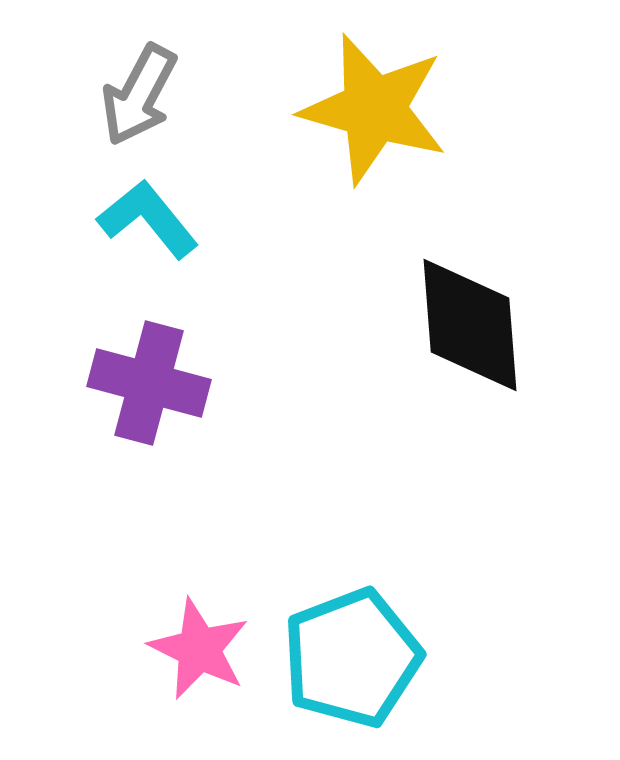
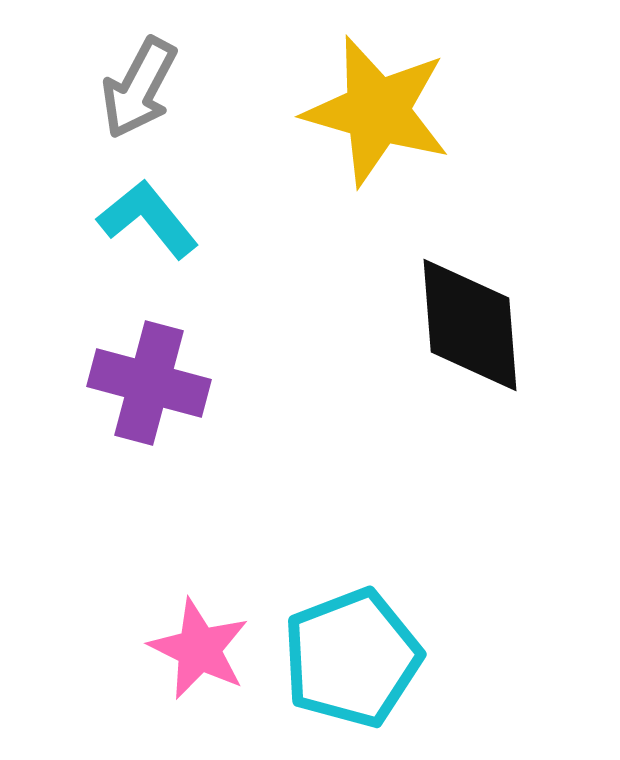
gray arrow: moved 7 px up
yellow star: moved 3 px right, 2 px down
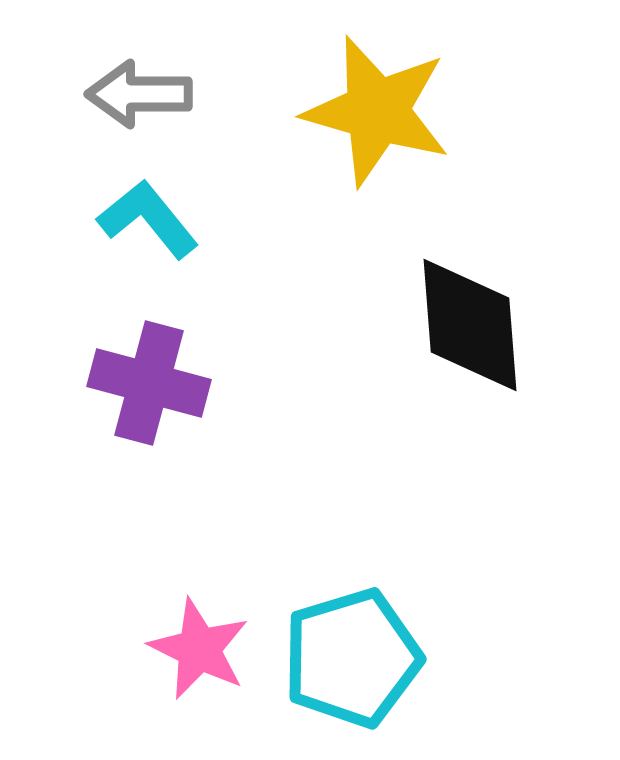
gray arrow: moved 6 px down; rotated 62 degrees clockwise
cyan pentagon: rotated 4 degrees clockwise
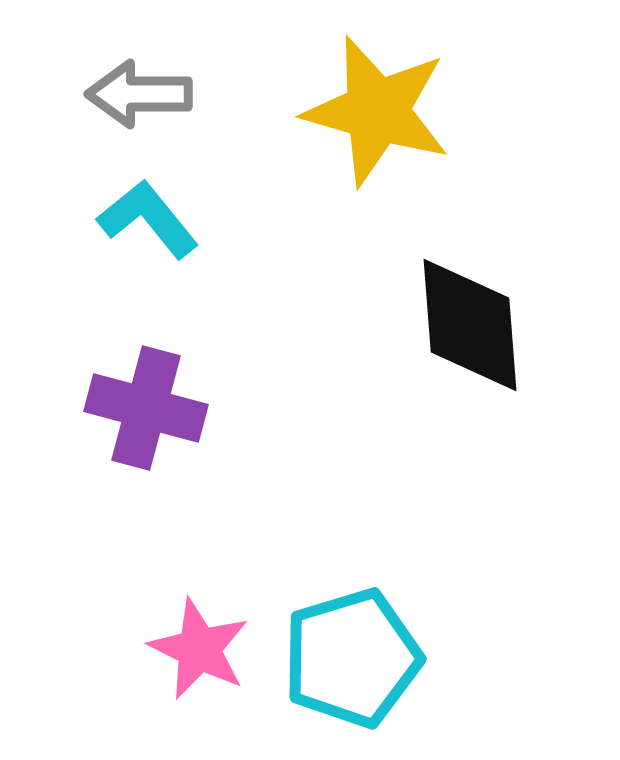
purple cross: moved 3 px left, 25 px down
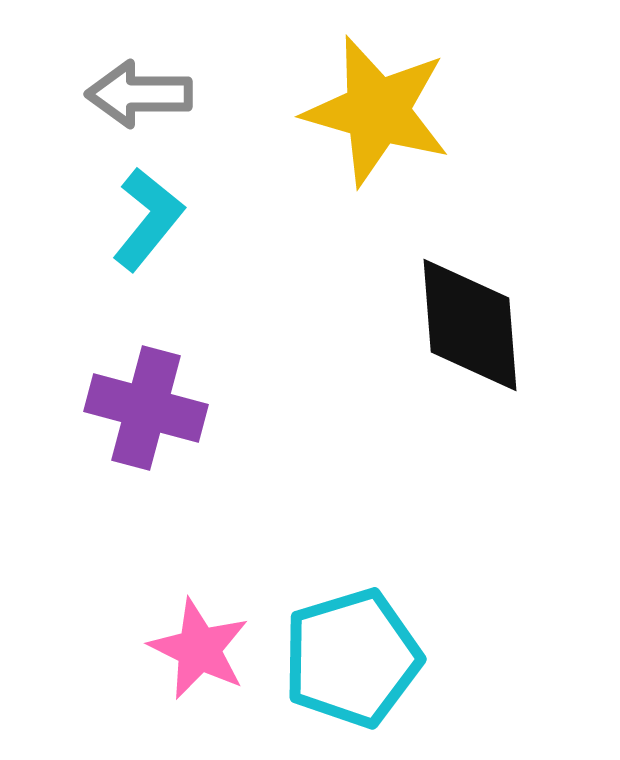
cyan L-shape: rotated 78 degrees clockwise
